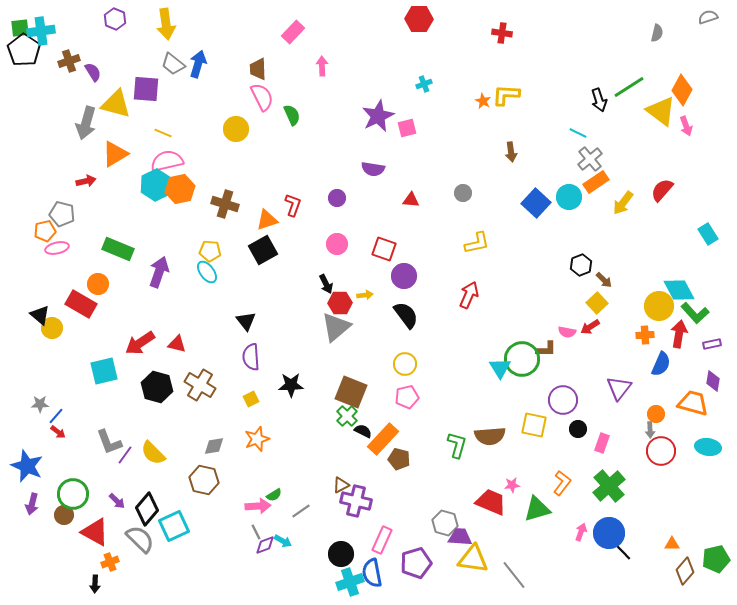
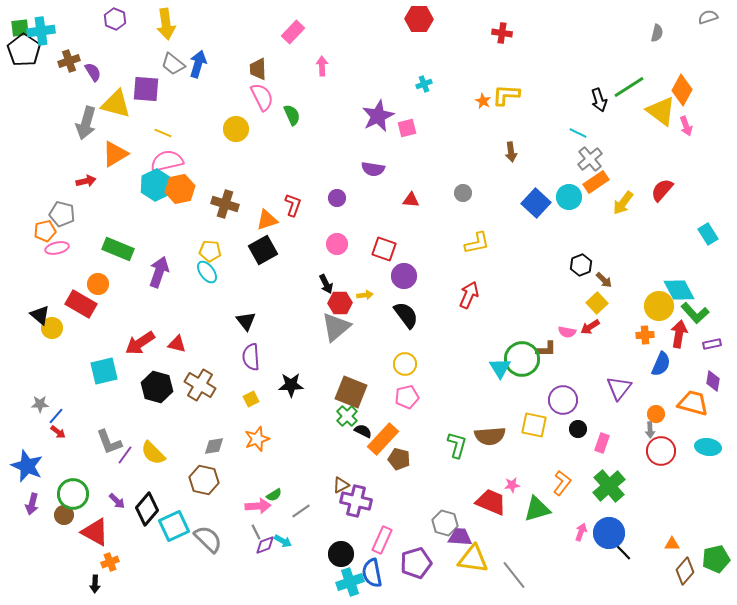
gray semicircle at (140, 539): moved 68 px right
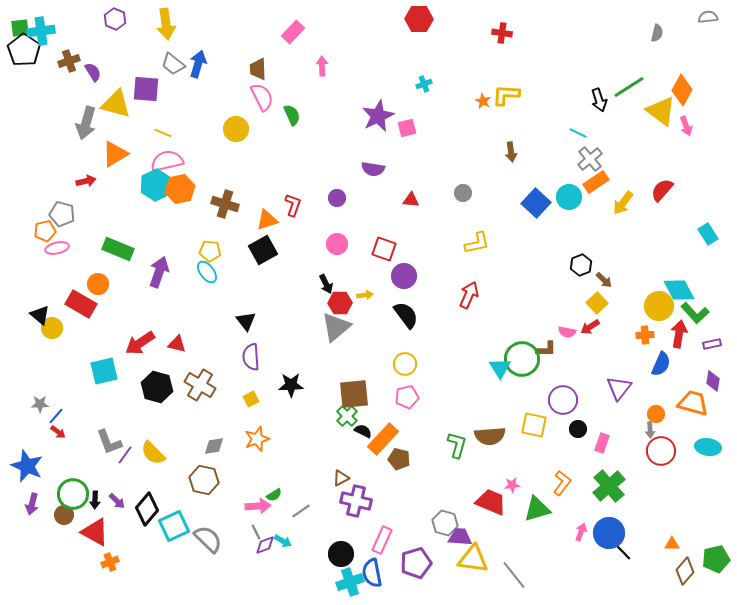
gray semicircle at (708, 17): rotated 12 degrees clockwise
brown square at (351, 392): moved 3 px right, 2 px down; rotated 28 degrees counterclockwise
brown triangle at (341, 485): moved 7 px up
black arrow at (95, 584): moved 84 px up
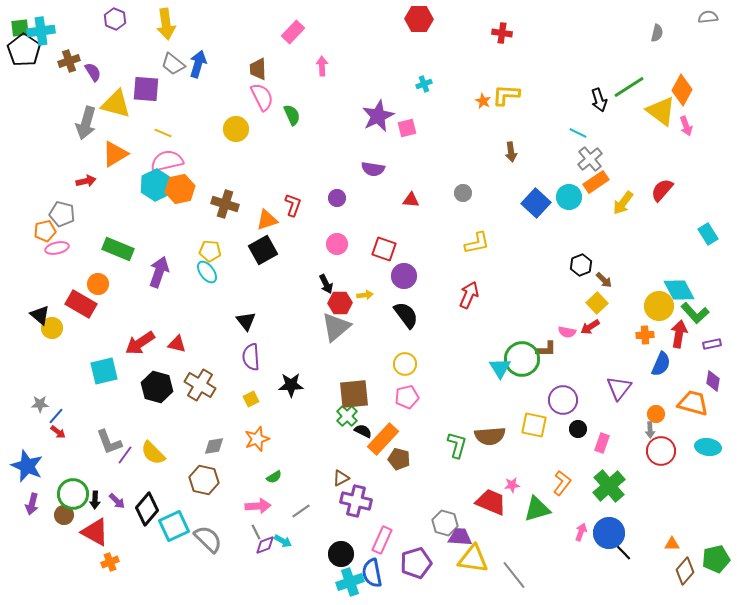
green semicircle at (274, 495): moved 18 px up
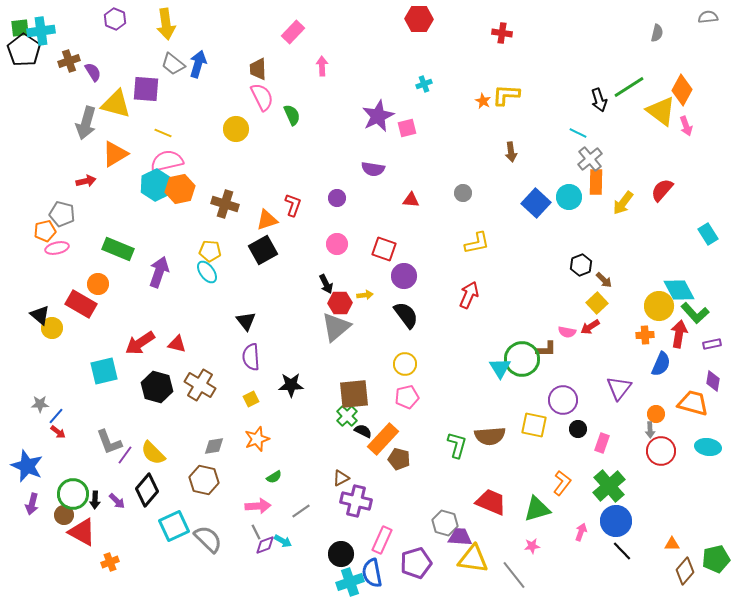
orange rectangle at (596, 182): rotated 55 degrees counterclockwise
pink star at (512, 485): moved 20 px right, 61 px down
black diamond at (147, 509): moved 19 px up
red triangle at (95, 532): moved 13 px left
blue circle at (609, 533): moved 7 px right, 12 px up
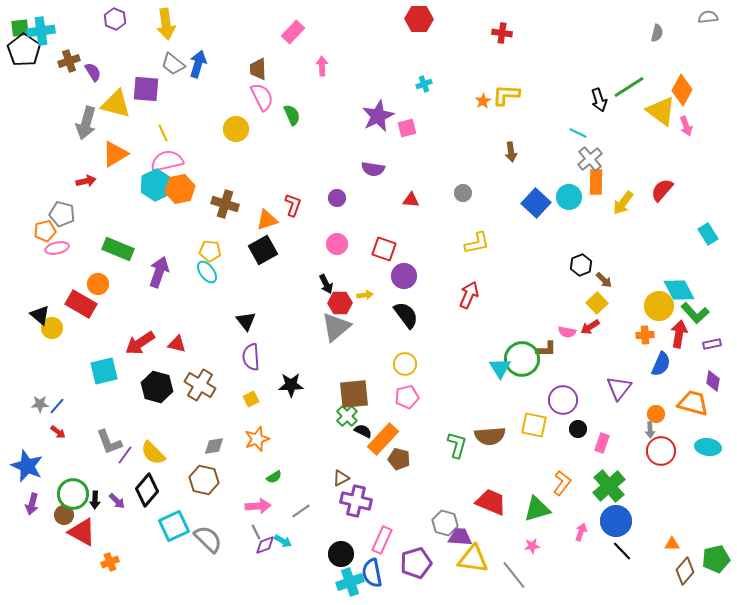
orange star at (483, 101): rotated 14 degrees clockwise
yellow line at (163, 133): rotated 42 degrees clockwise
blue line at (56, 416): moved 1 px right, 10 px up
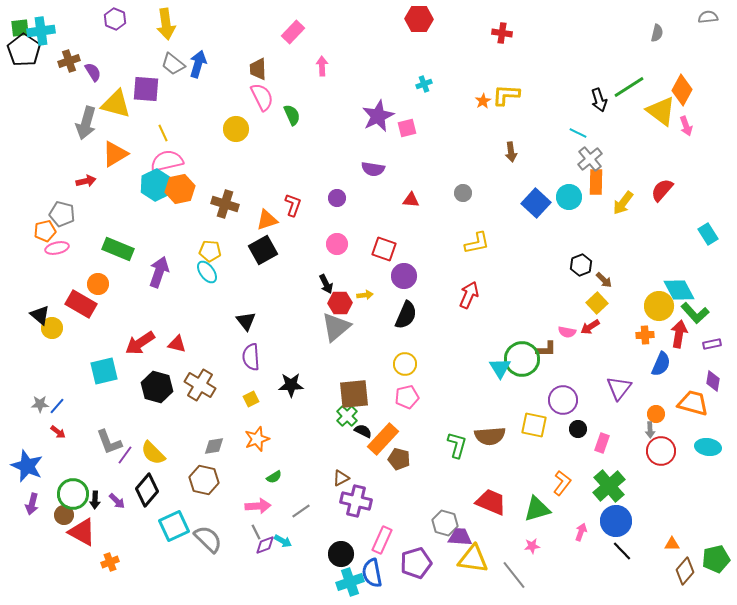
black semicircle at (406, 315): rotated 60 degrees clockwise
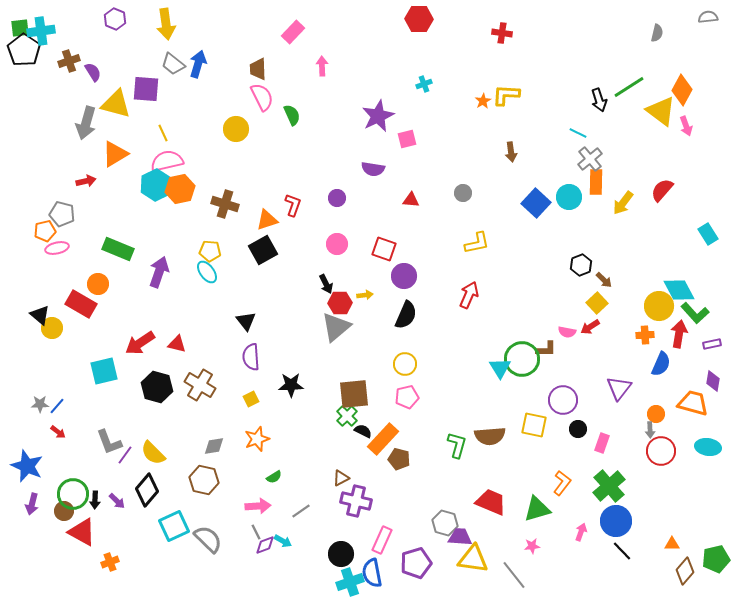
pink square at (407, 128): moved 11 px down
brown circle at (64, 515): moved 4 px up
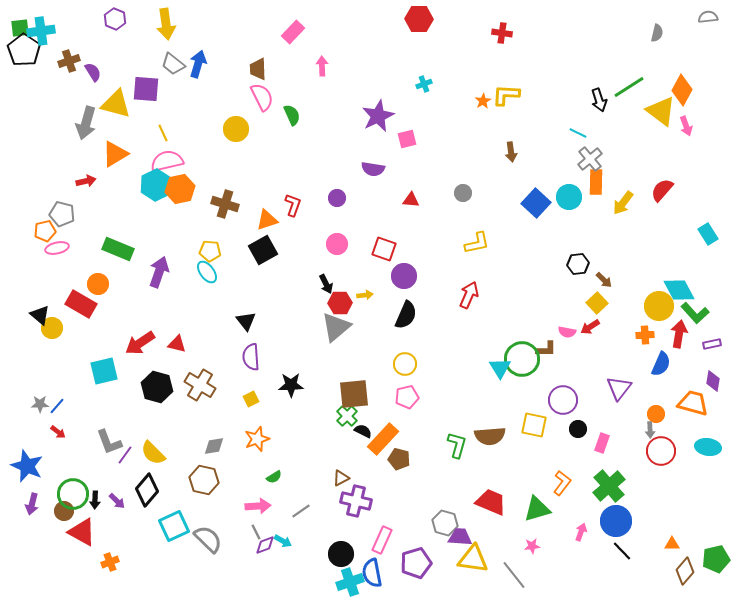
black hexagon at (581, 265): moved 3 px left, 1 px up; rotated 15 degrees clockwise
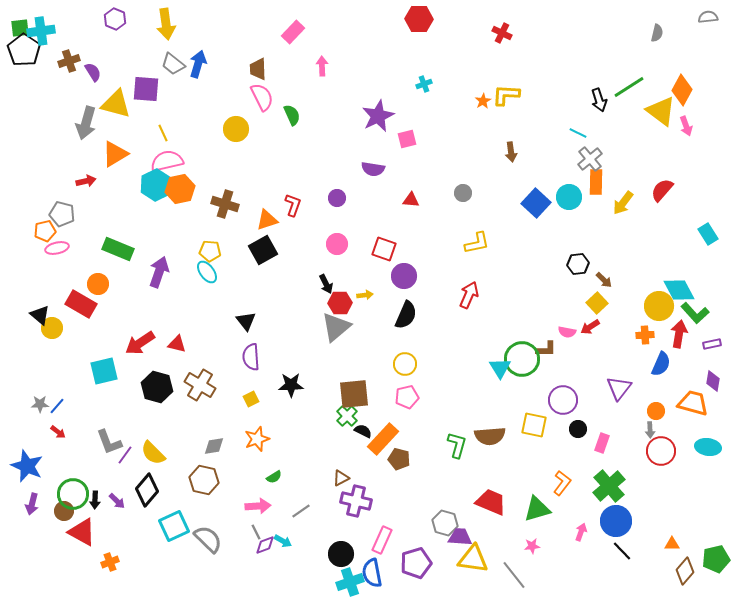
red cross at (502, 33): rotated 18 degrees clockwise
orange circle at (656, 414): moved 3 px up
